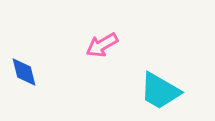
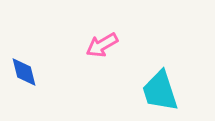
cyan trapezoid: rotated 42 degrees clockwise
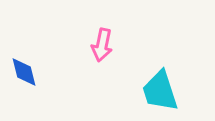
pink arrow: rotated 48 degrees counterclockwise
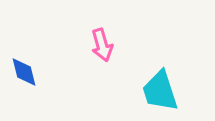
pink arrow: rotated 28 degrees counterclockwise
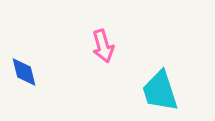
pink arrow: moved 1 px right, 1 px down
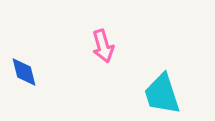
cyan trapezoid: moved 2 px right, 3 px down
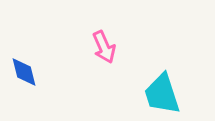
pink arrow: moved 1 px right, 1 px down; rotated 8 degrees counterclockwise
